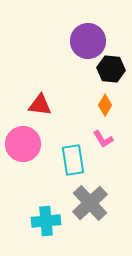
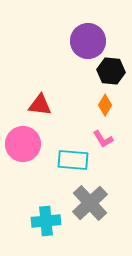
black hexagon: moved 2 px down
cyan rectangle: rotated 76 degrees counterclockwise
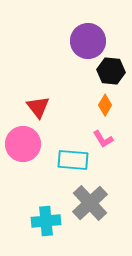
red triangle: moved 2 px left, 2 px down; rotated 45 degrees clockwise
